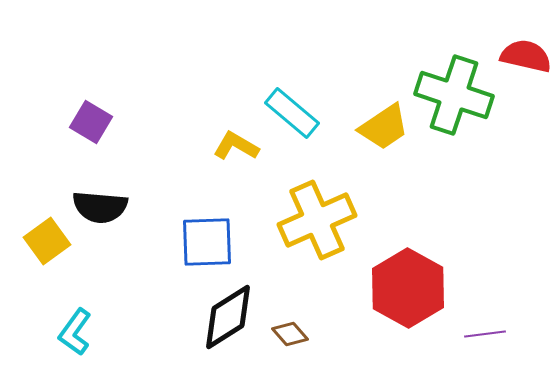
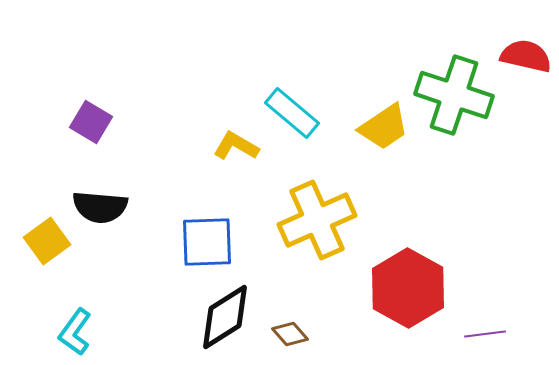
black diamond: moved 3 px left
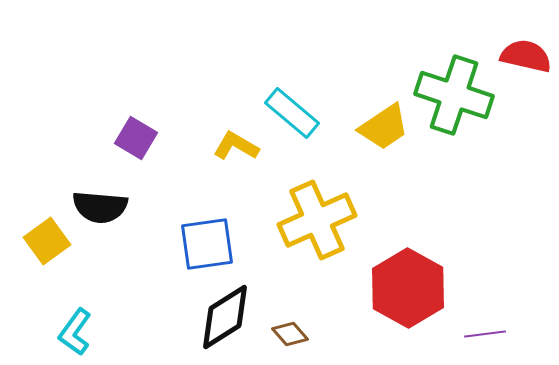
purple square: moved 45 px right, 16 px down
blue square: moved 2 px down; rotated 6 degrees counterclockwise
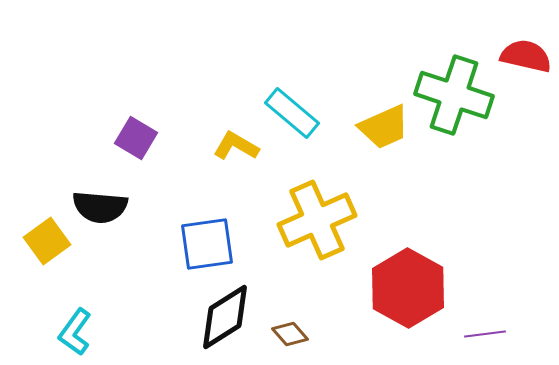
yellow trapezoid: rotated 10 degrees clockwise
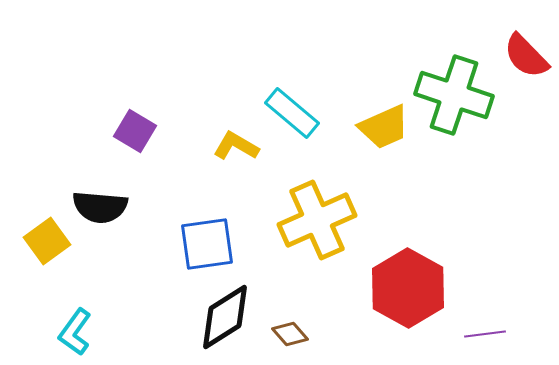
red semicircle: rotated 147 degrees counterclockwise
purple square: moved 1 px left, 7 px up
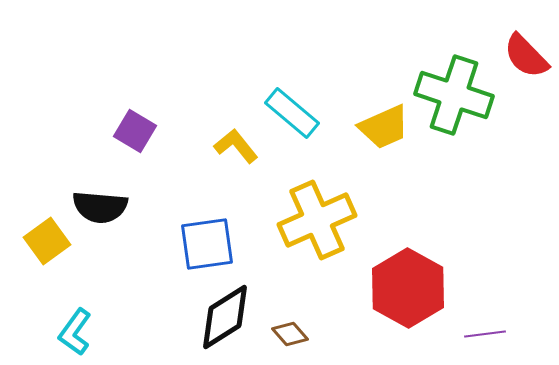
yellow L-shape: rotated 21 degrees clockwise
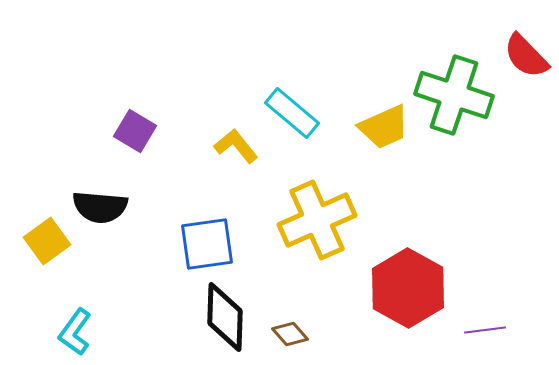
black diamond: rotated 56 degrees counterclockwise
purple line: moved 4 px up
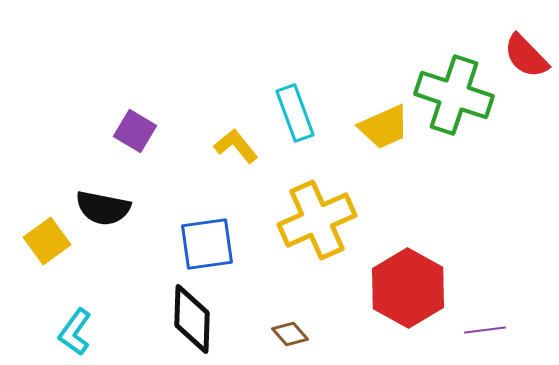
cyan rectangle: moved 3 px right; rotated 30 degrees clockwise
black semicircle: moved 3 px right, 1 px down; rotated 6 degrees clockwise
black diamond: moved 33 px left, 2 px down
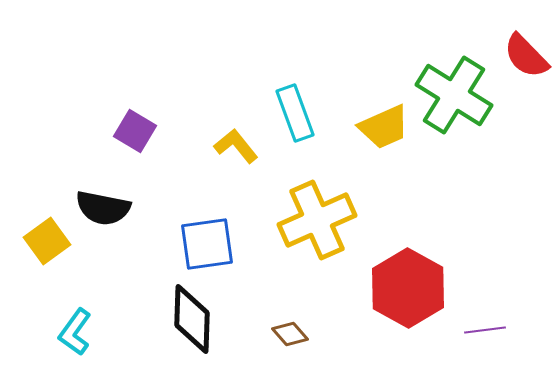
green cross: rotated 14 degrees clockwise
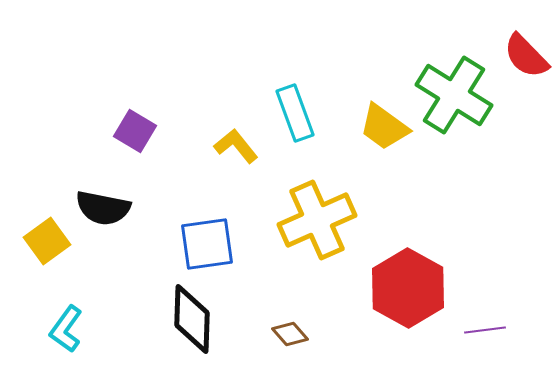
yellow trapezoid: rotated 60 degrees clockwise
cyan L-shape: moved 9 px left, 3 px up
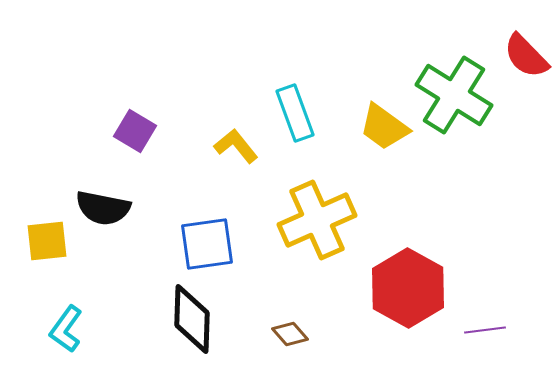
yellow square: rotated 30 degrees clockwise
